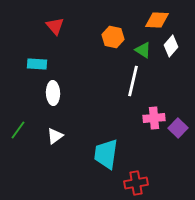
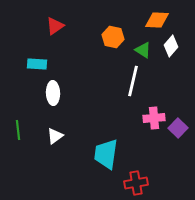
red triangle: rotated 36 degrees clockwise
green line: rotated 42 degrees counterclockwise
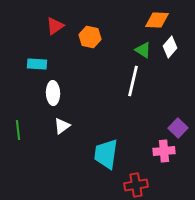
orange hexagon: moved 23 px left
white diamond: moved 1 px left, 1 px down
pink cross: moved 10 px right, 33 px down
white triangle: moved 7 px right, 10 px up
red cross: moved 2 px down
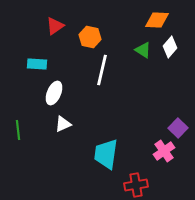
white line: moved 31 px left, 11 px up
white ellipse: moved 1 px right; rotated 25 degrees clockwise
white triangle: moved 1 px right, 2 px up; rotated 12 degrees clockwise
pink cross: rotated 30 degrees counterclockwise
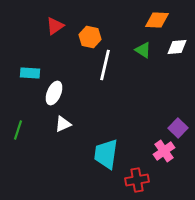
white diamond: moved 7 px right; rotated 45 degrees clockwise
cyan rectangle: moved 7 px left, 9 px down
white line: moved 3 px right, 5 px up
green line: rotated 24 degrees clockwise
red cross: moved 1 px right, 5 px up
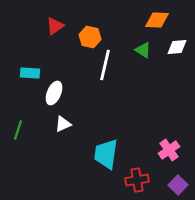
purple square: moved 57 px down
pink cross: moved 5 px right, 1 px up
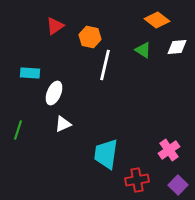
orange diamond: rotated 35 degrees clockwise
